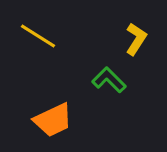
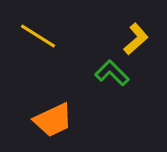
yellow L-shape: rotated 16 degrees clockwise
green L-shape: moved 3 px right, 7 px up
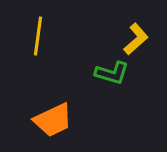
yellow line: rotated 66 degrees clockwise
green L-shape: rotated 152 degrees clockwise
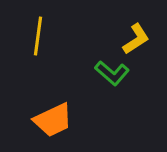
yellow L-shape: rotated 8 degrees clockwise
green L-shape: rotated 24 degrees clockwise
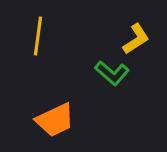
orange trapezoid: moved 2 px right
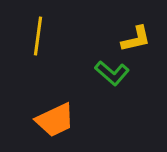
yellow L-shape: rotated 20 degrees clockwise
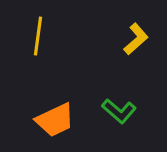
yellow L-shape: rotated 28 degrees counterclockwise
green L-shape: moved 7 px right, 38 px down
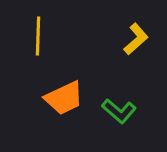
yellow line: rotated 6 degrees counterclockwise
orange trapezoid: moved 9 px right, 22 px up
